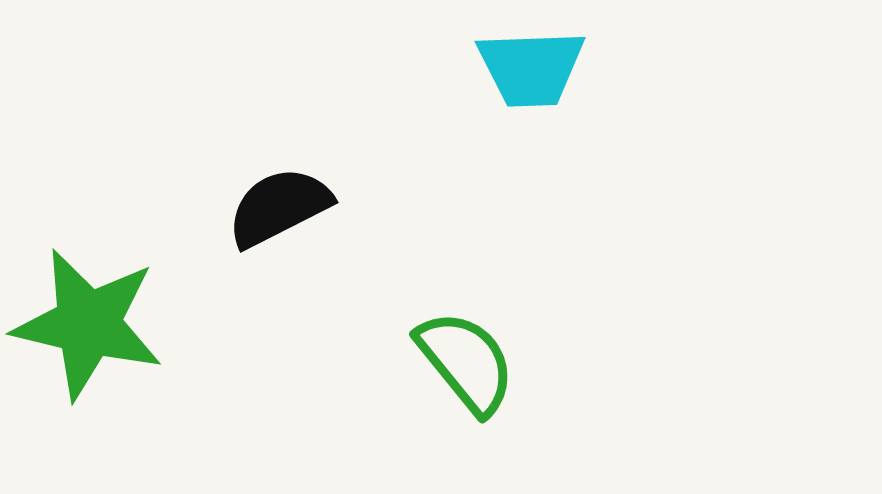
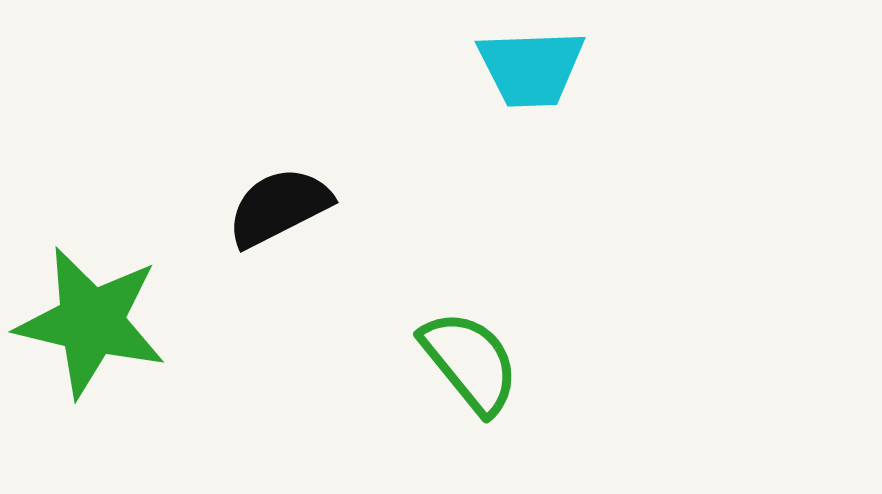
green star: moved 3 px right, 2 px up
green semicircle: moved 4 px right
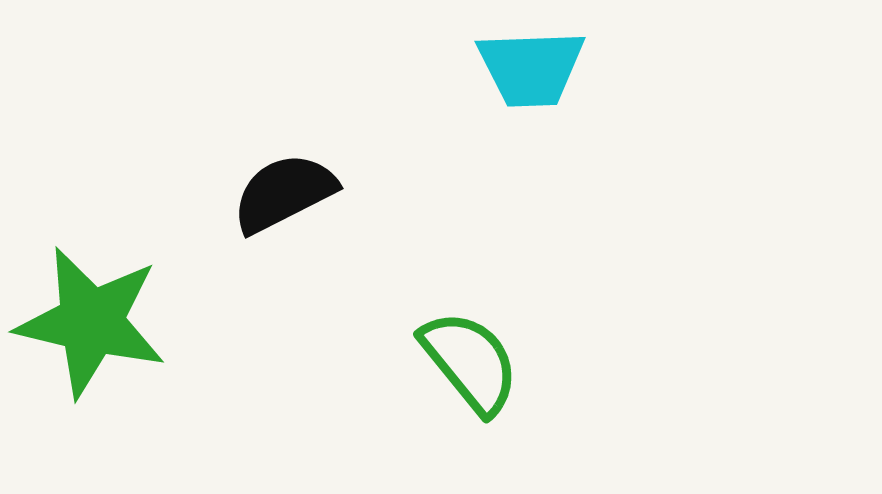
black semicircle: moved 5 px right, 14 px up
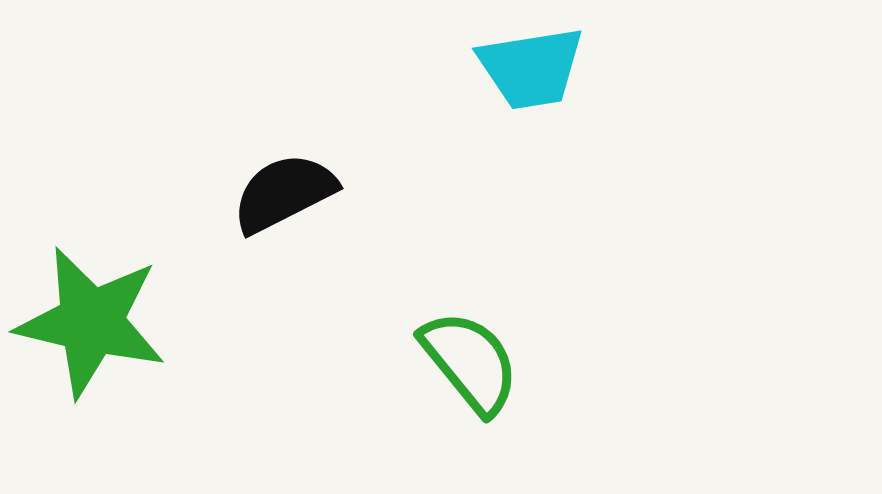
cyan trapezoid: rotated 7 degrees counterclockwise
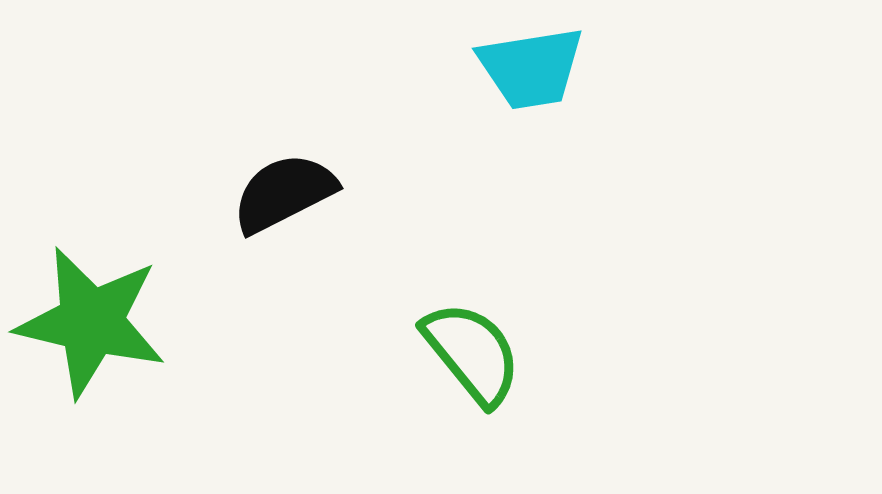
green semicircle: moved 2 px right, 9 px up
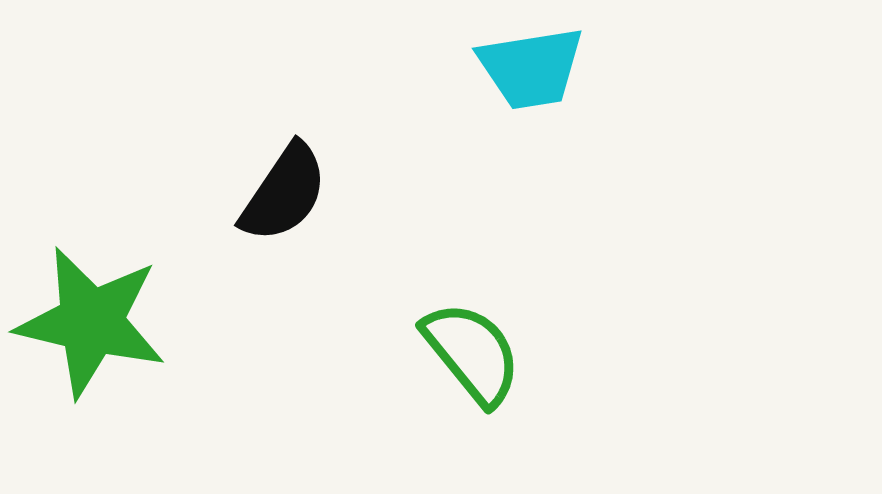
black semicircle: rotated 151 degrees clockwise
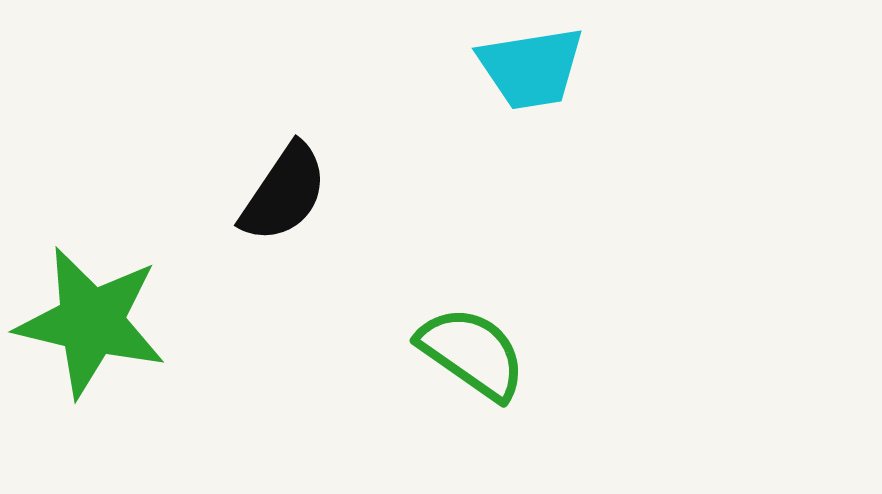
green semicircle: rotated 16 degrees counterclockwise
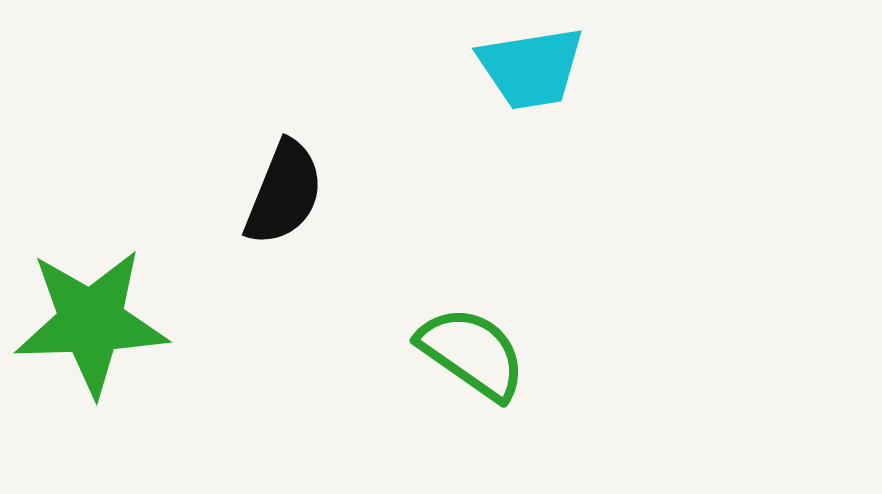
black semicircle: rotated 12 degrees counterclockwise
green star: rotated 15 degrees counterclockwise
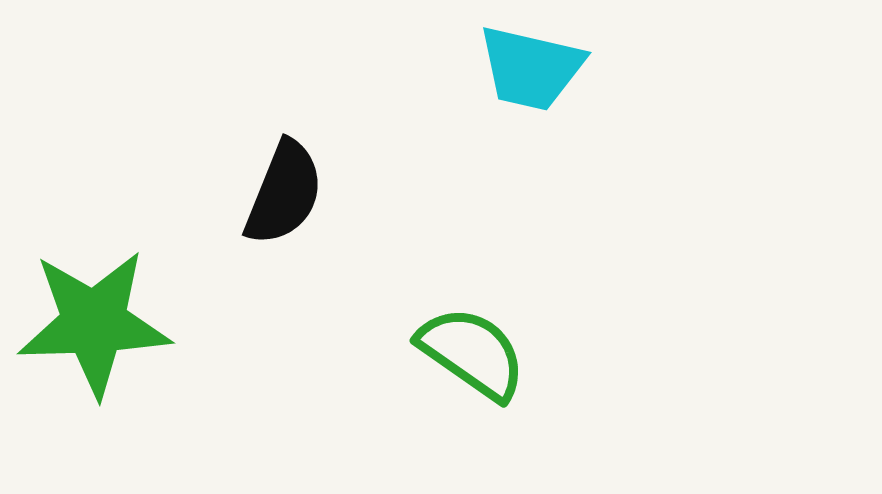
cyan trapezoid: rotated 22 degrees clockwise
green star: moved 3 px right, 1 px down
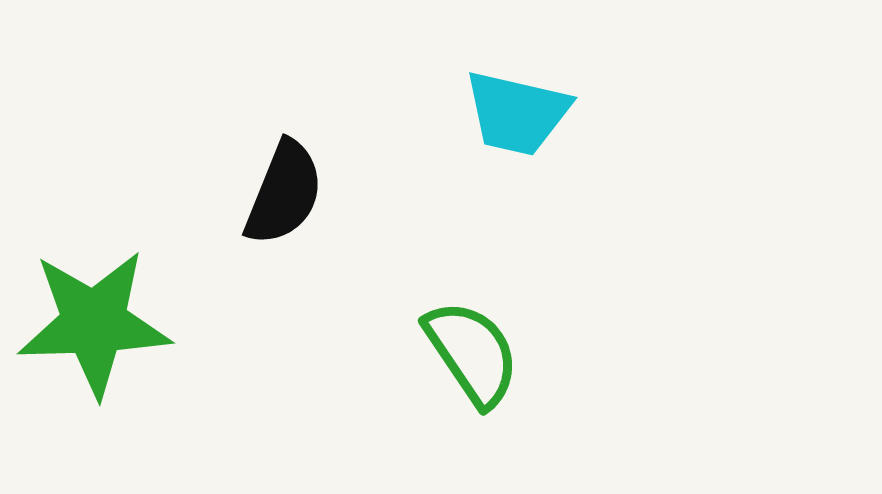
cyan trapezoid: moved 14 px left, 45 px down
green semicircle: rotated 21 degrees clockwise
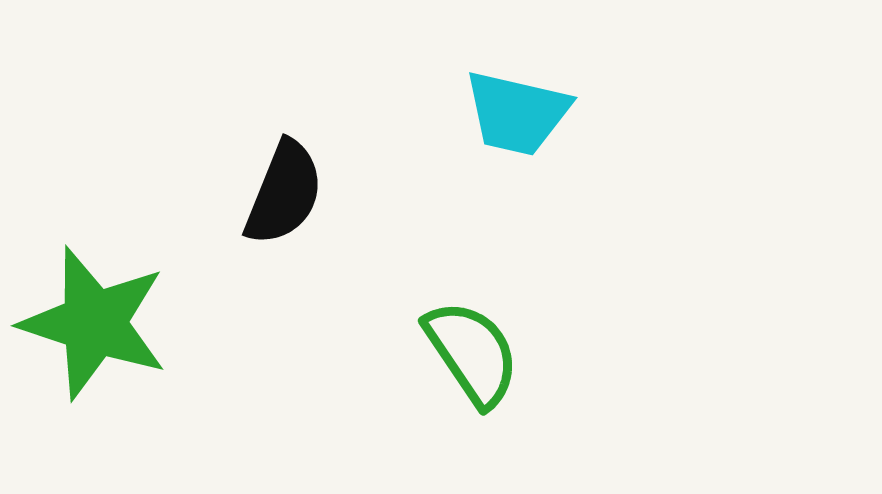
green star: rotated 20 degrees clockwise
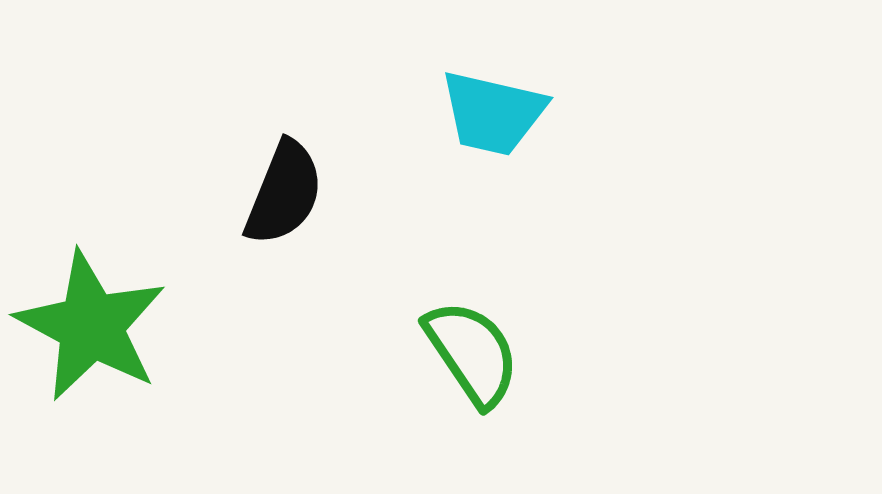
cyan trapezoid: moved 24 px left
green star: moved 3 px left, 3 px down; rotated 10 degrees clockwise
